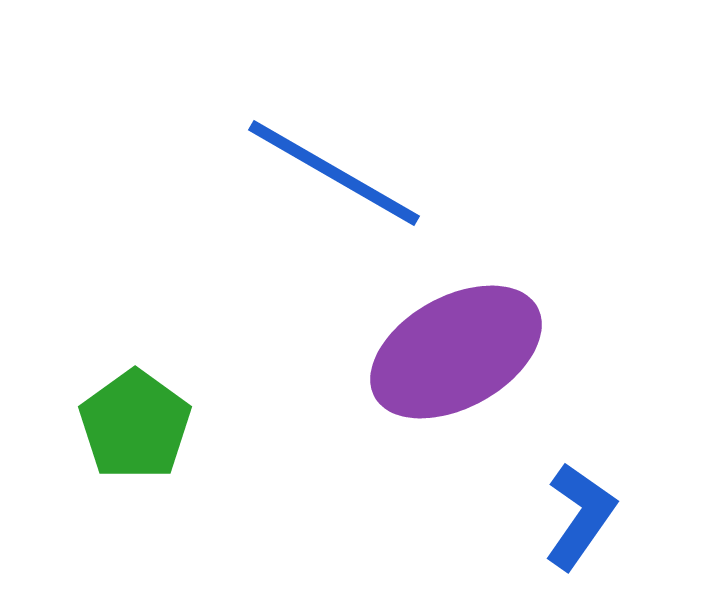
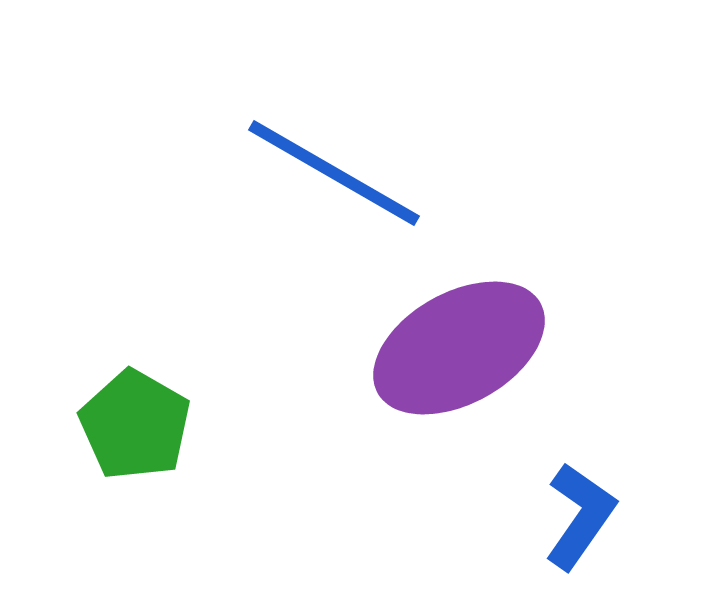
purple ellipse: moved 3 px right, 4 px up
green pentagon: rotated 6 degrees counterclockwise
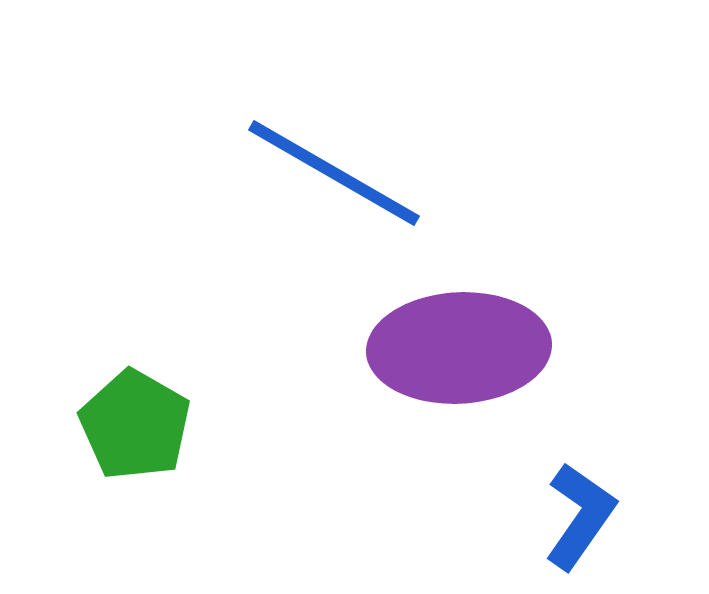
purple ellipse: rotated 26 degrees clockwise
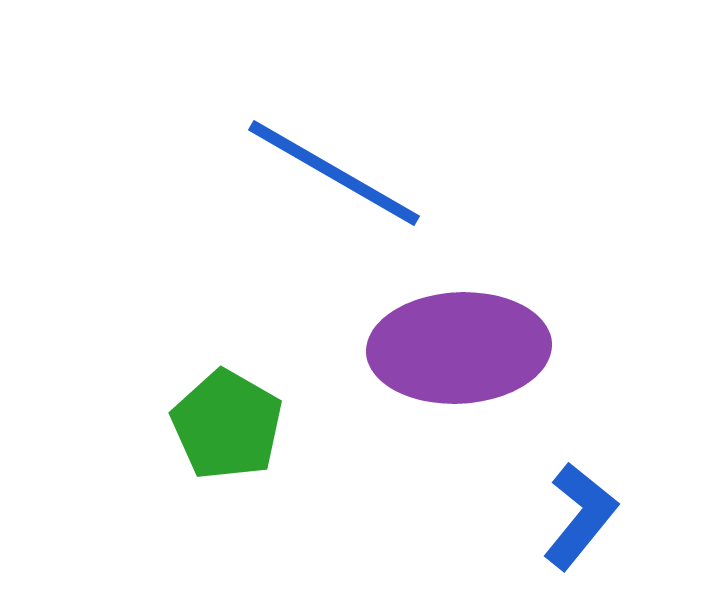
green pentagon: moved 92 px right
blue L-shape: rotated 4 degrees clockwise
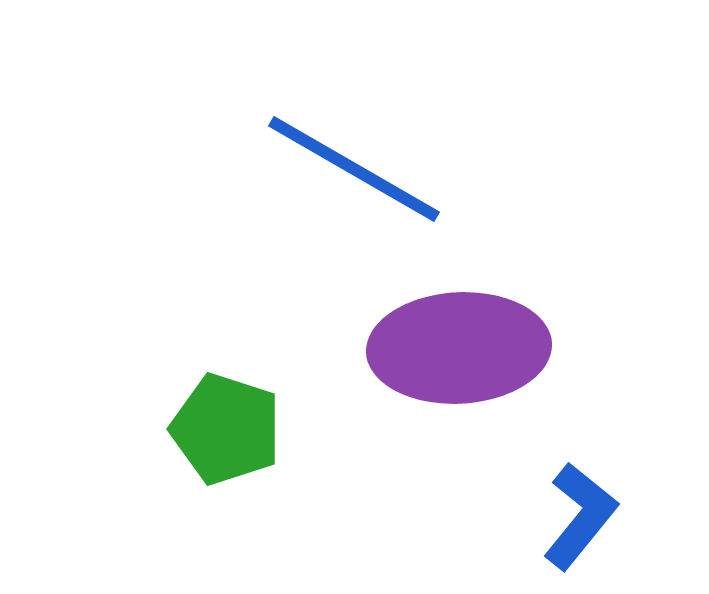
blue line: moved 20 px right, 4 px up
green pentagon: moved 1 px left, 4 px down; rotated 12 degrees counterclockwise
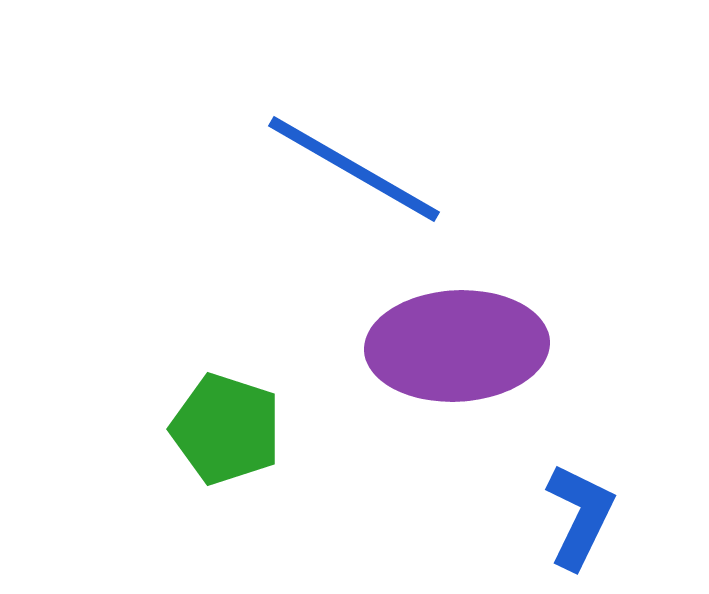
purple ellipse: moved 2 px left, 2 px up
blue L-shape: rotated 13 degrees counterclockwise
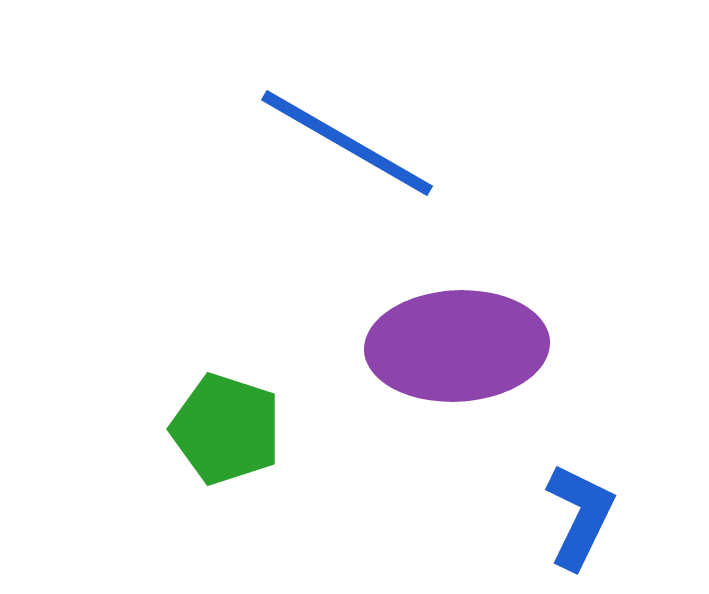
blue line: moved 7 px left, 26 px up
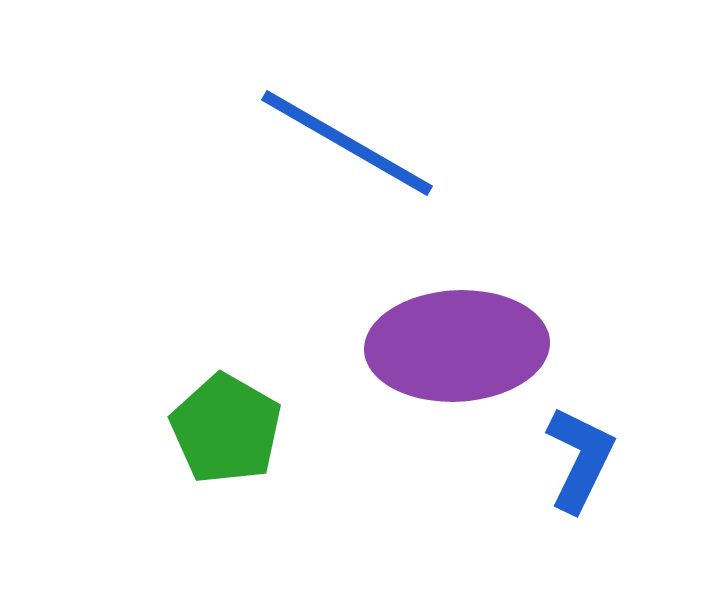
green pentagon: rotated 12 degrees clockwise
blue L-shape: moved 57 px up
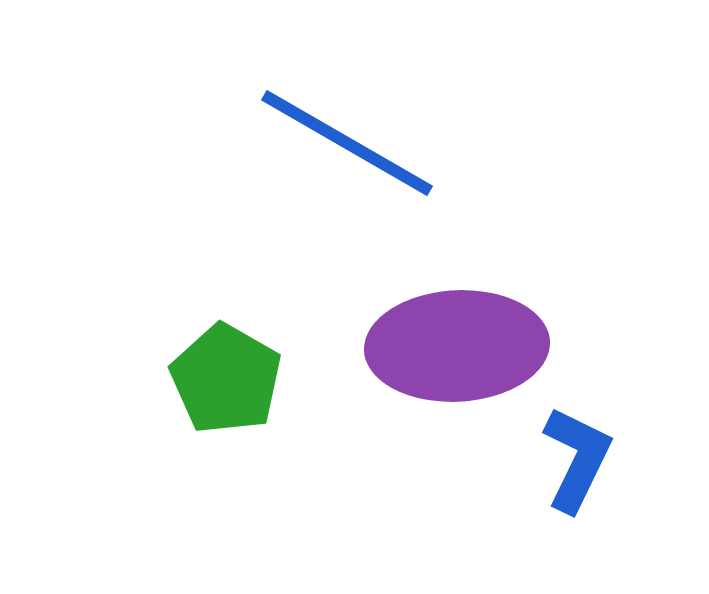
green pentagon: moved 50 px up
blue L-shape: moved 3 px left
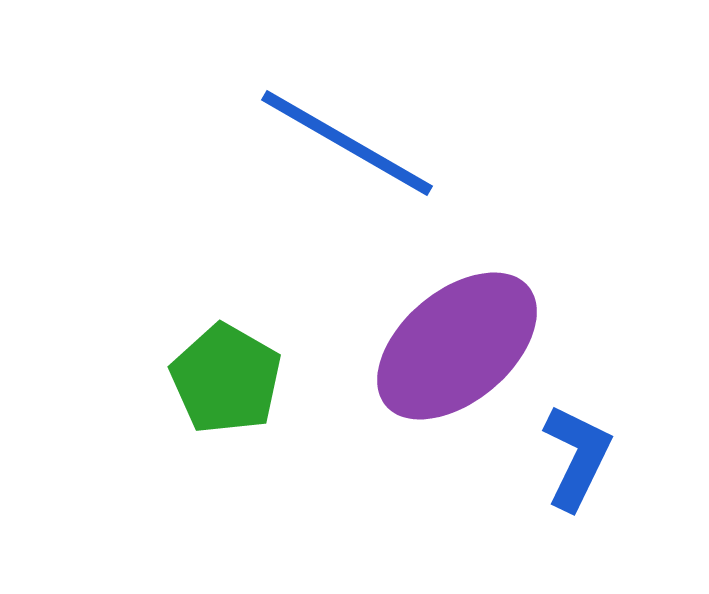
purple ellipse: rotated 37 degrees counterclockwise
blue L-shape: moved 2 px up
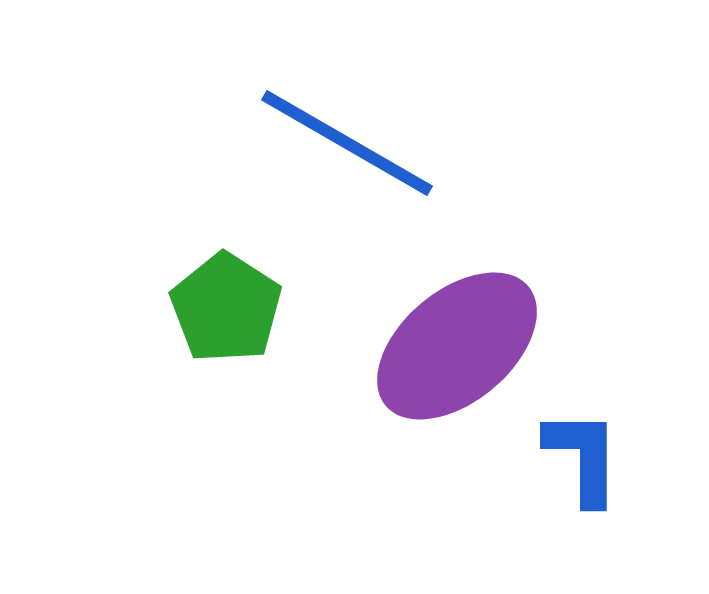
green pentagon: moved 71 px up; rotated 3 degrees clockwise
blue L-shape: moved 6 px right; rotated 26 degrees counterclockwise
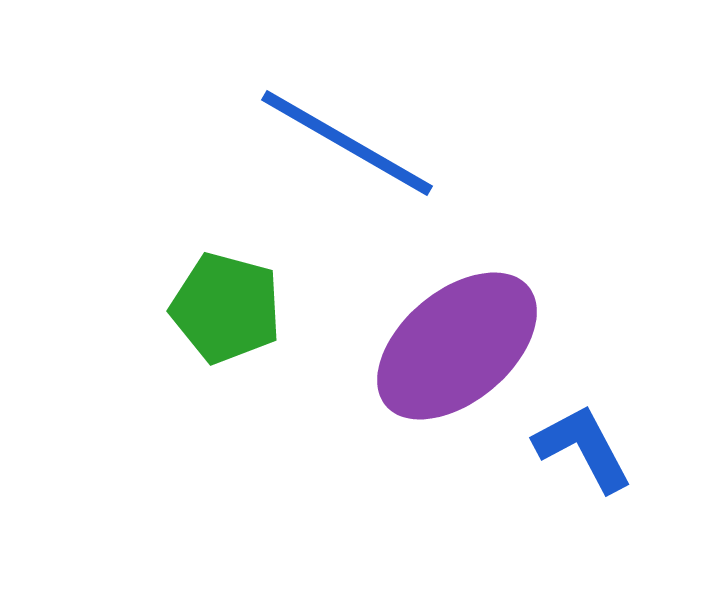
green pentagon: rotated 18 degrees counterclockwise
blue L-shape: moved 9 px up; rotated 28 degrees counterclockwise
